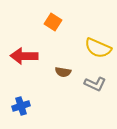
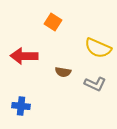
blue cross: rotated 24 degrees clockwise
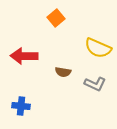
orange square: moved 3 px right, 4 px up; rotated 18 degrees clockwise
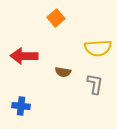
yellow semicircle: rotated 28 degrees counterclockwise
gray L-shape: rotated 105 degrees counterclockwise
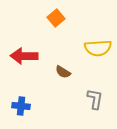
brown semicircle: rotated 21 degrees clockwise
gray L-shape: moved 15 px down
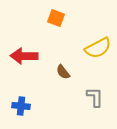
orange square: rotated 30 degrees counterclockwise
yellow semicircle: rotated 24 degrees counterclockwise
brown semicircle: rotated 21 degrees clockwise
gray L-shape: moved 2 px up; rotated 10 degrees counterclockwise
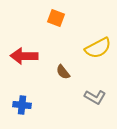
gray L-shape: rotated 120 degrees clockwise
blue cross: moved 1 px right, 1 px up
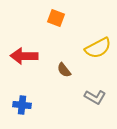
brown semicircle: moved 1 px right, 2 px up
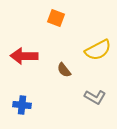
yellow semicircle: moved 2 px down
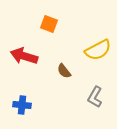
orange square: moved 7 px left, 6 px down
red arrow: rotated 16 degrees clockwise
brown semicircle: moved 1 px down
gray L-shape: rotated 90 degrees clockwise
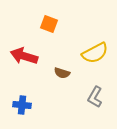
yellow semicircle: moved 3 px left, 3 px down
brown semicircle: moved 2 px left, 2 px down; rotated 35 degrees counterclockwise
